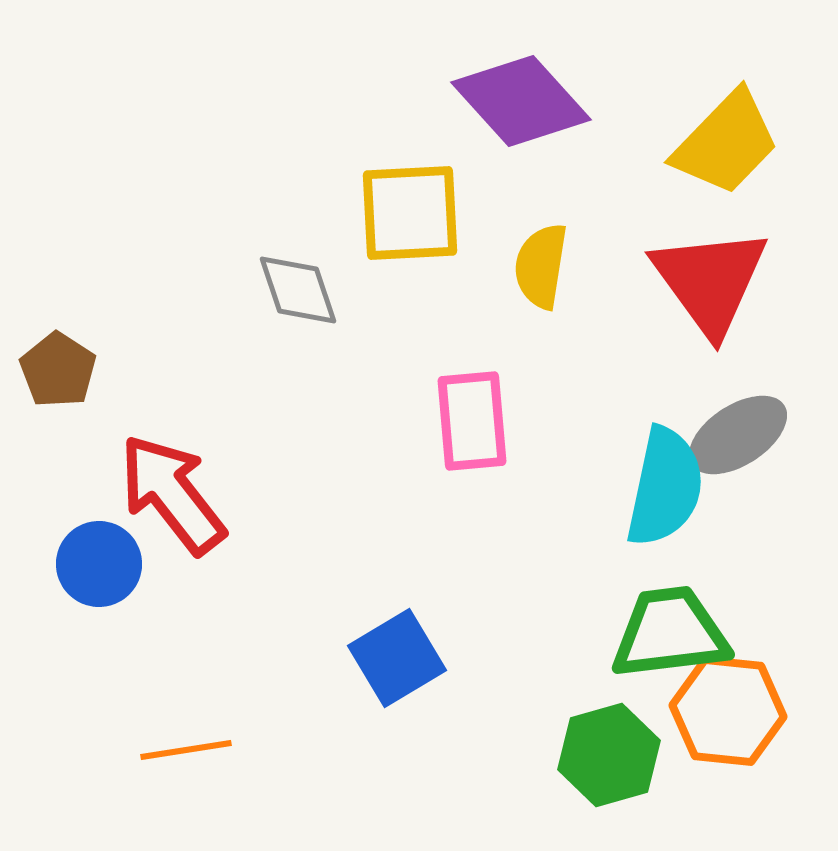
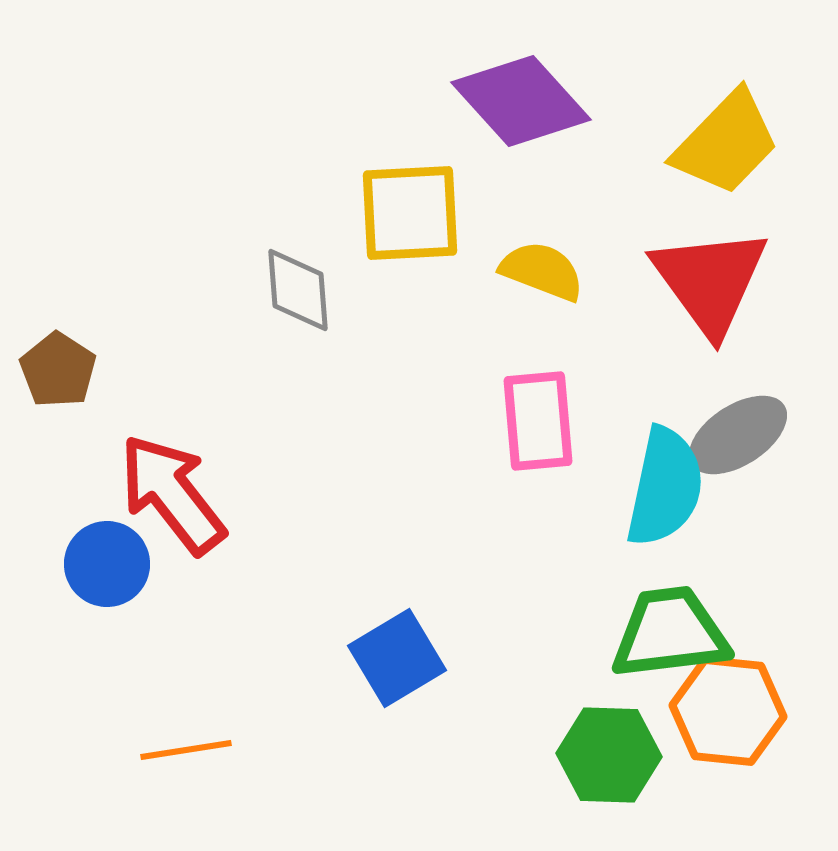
yellow semicircle: moved 1 px right, 5 px down; rotated 102 degrees clockwise
gray diamond: rotated 14 degrees clockwise
pink rectangle: moved 66 px right
blue circle: moved 8 px right
green hexagon: rotated 18 degrees clockwise
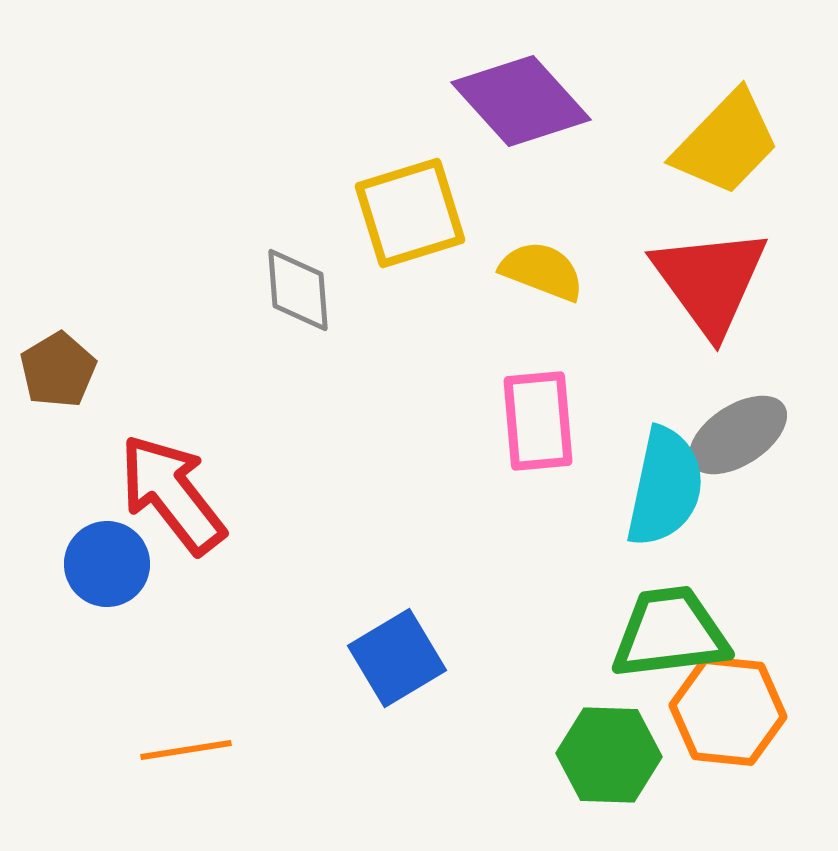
yellow square: rotated 14 degrees counterclockwise
brown pentagon: rotated 8 degrees clockwise
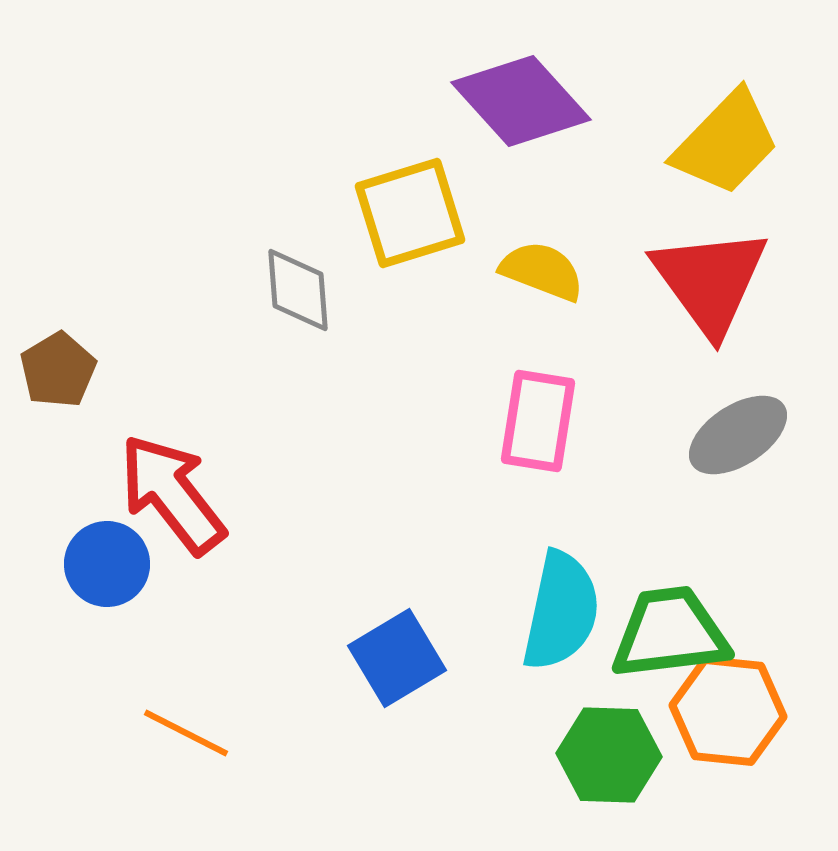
pink rectangle: rotated 14 degrees clockwise
cyan semicircle: moved 104 px left, 124 px down
orange line: moved 17 px up; rotated 36 degrees clockwise
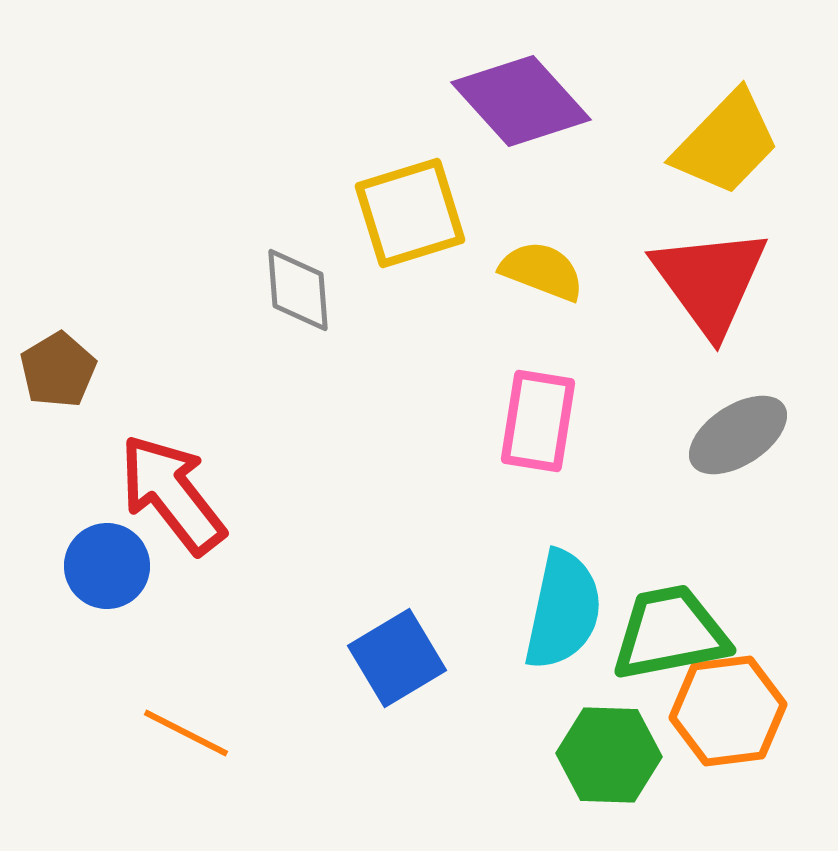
blue circle: moved 2 px down
cyan semicircle: moved 2 px right, 1 px up
green trapezoid: rotated 4 degrees counterclockwise
orange hexagon: rotated 13 degrees counterclockwise
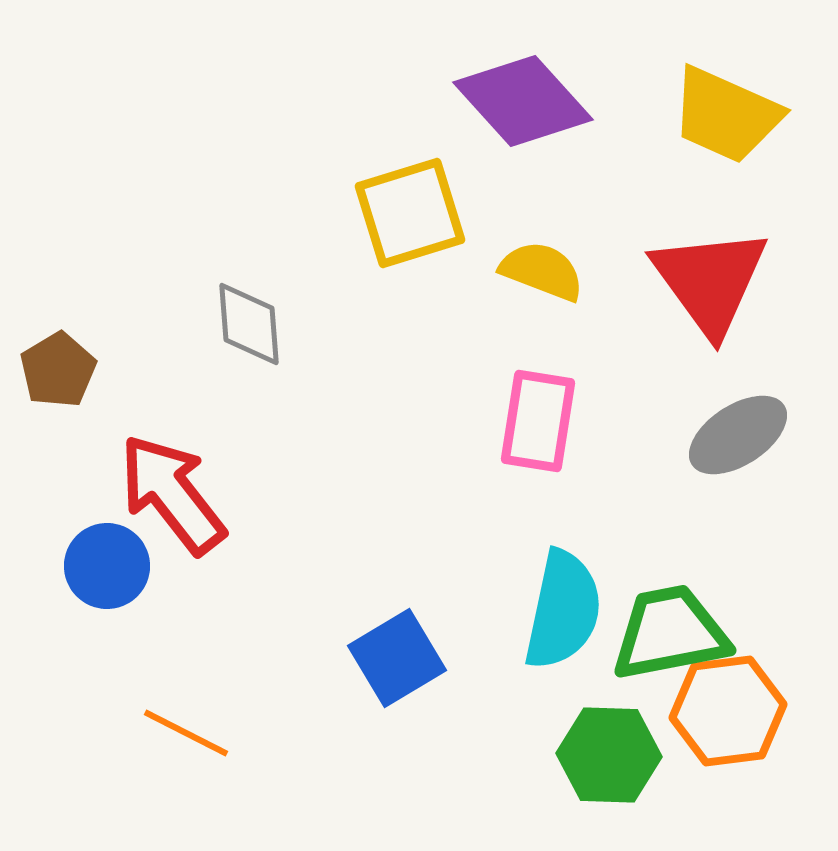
purple diamond: moved 2 px right
yellow trapezoid: moved 28 px up; rotated 70 degrees clockwise
gray diamond: moved 49 px left, 34 px down
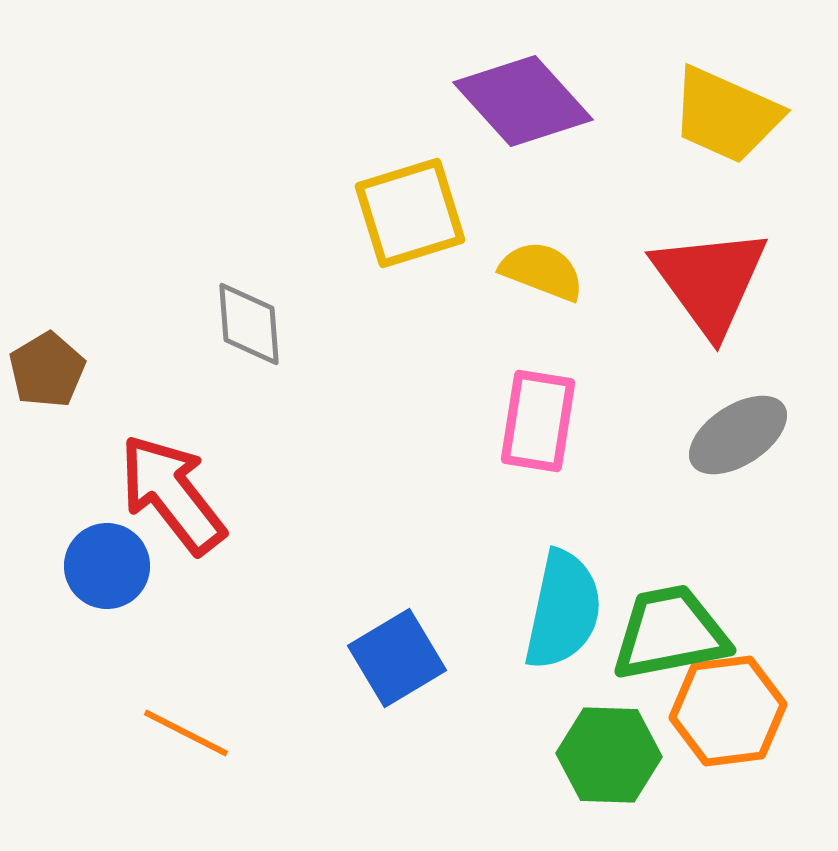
brown pentagon: moved 11 px left
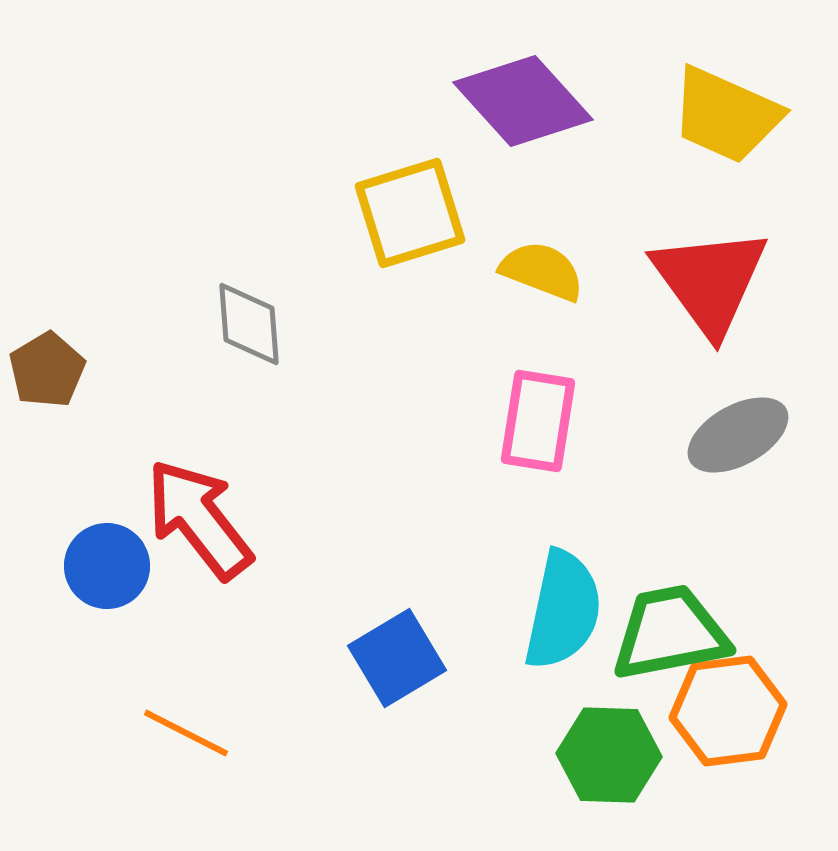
gray ellipse: rotated 4 degrees clockwise
red arrow: moved 27 px right, 25 px down
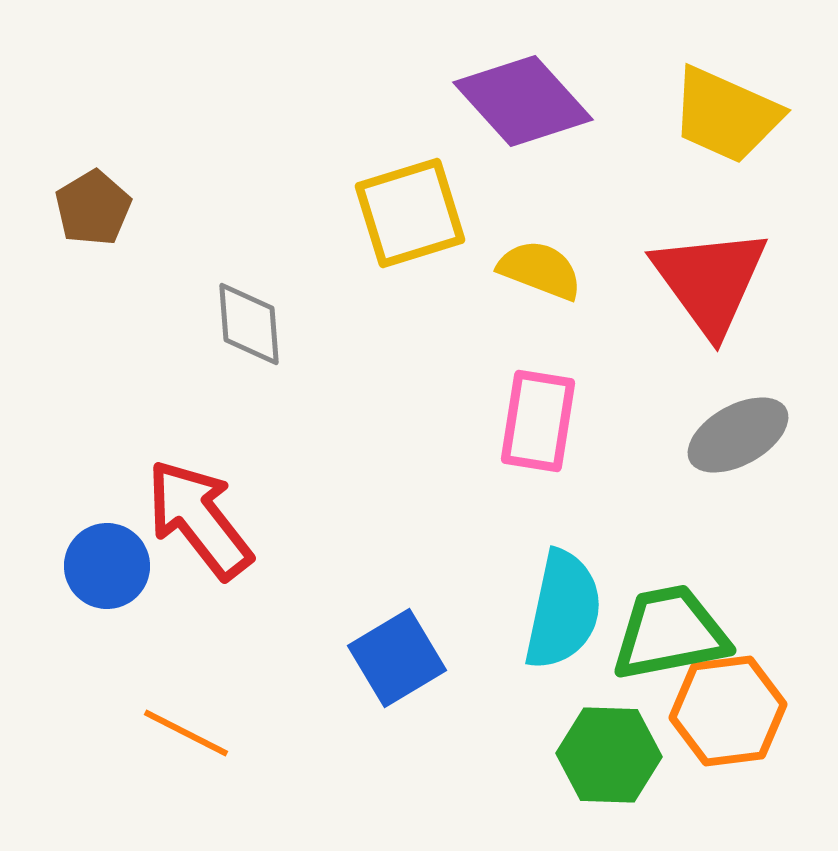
yellow semicircle: moved 2 px left, 1 px up
brown pentagon: moved 46 px right, 162 px up
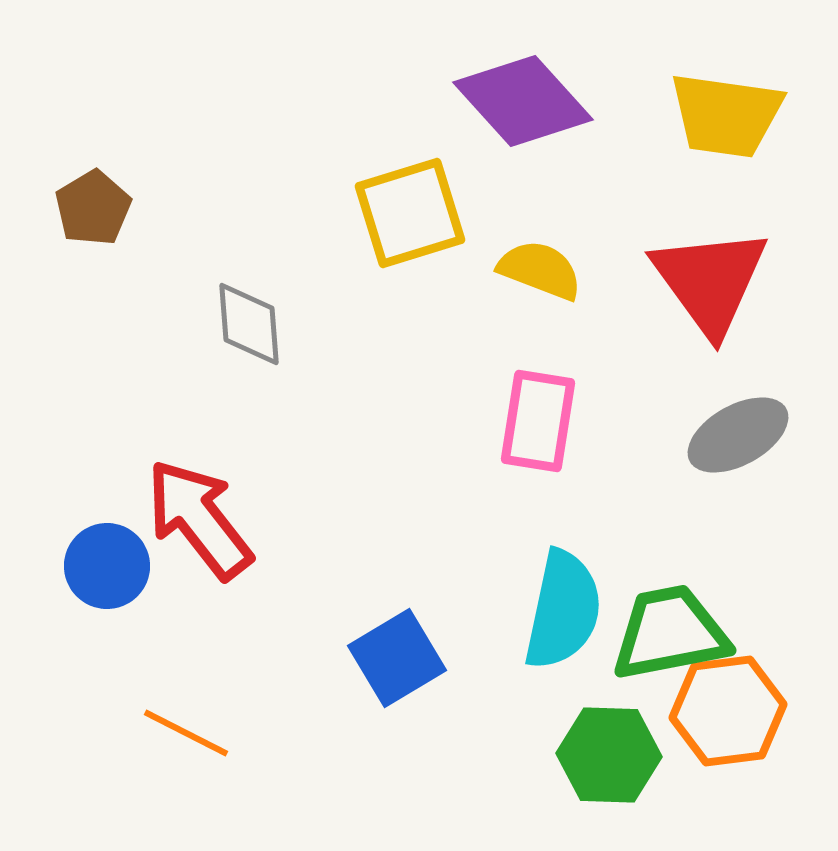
yellow trapezoid: rotated 16 degrees counterclockwise
